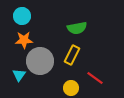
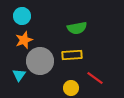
orange star: rotated 18 degrees counterclockwise
yellow rectangle: rotated 60 degrees clockwise
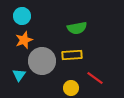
gray circle: moved 2 px right
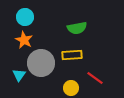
cyan circle: moved 3 px right, 1 px down
orange star: rotated 24 degrees counterclockwise
gray circle: moved 1 px left, 2 px down
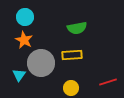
red line: moved 13 px right, 4 px down; rotated 54 degrees counterclockwise
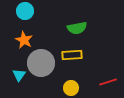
cyan circle: moved 6 px up
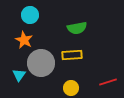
cyan circle: moved 5 px right, 4 px down
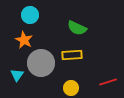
green semicircle: rotated 36 degrees clockwise
cyan triangle: moved 2 px left
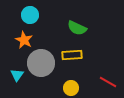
red line: rotated 48 degrees clockwise
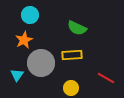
orange star: rotated 18 degrees clockwise
red line: moved 2 px left, 4 px up
